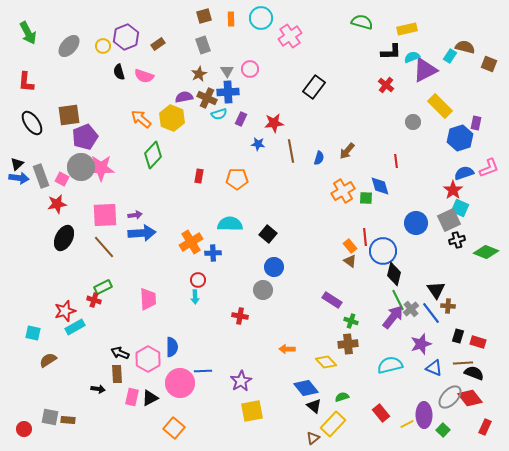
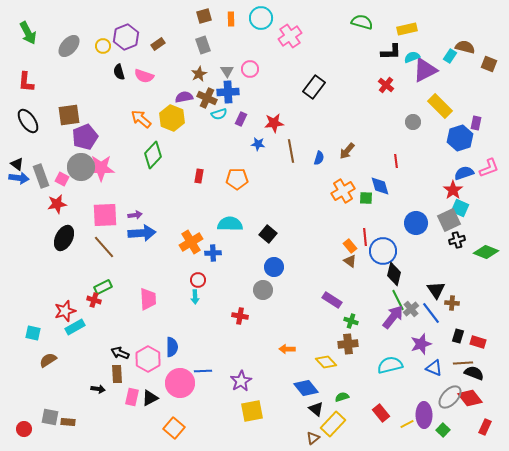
black ellipse at (32, 123): moved 4 px left, 2 px up
black triangle at (17, 164): rotated 40 degrees counterclockwise
brown cross at (448, 306): moved 4 px right, 3 px up
black triangle at (314, 406): moved 2 px right, 3 px down
brown rectangle at (68, 420): moved 2 px down
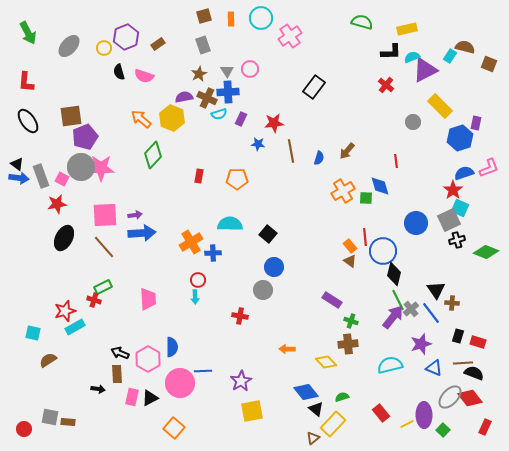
yellow circle at (103, 46): moved 1 px right, 2 px down
brown square at (69, 115): moved 2 px right, 1 px down
blue diamond at (306, 388): moved 4 px down
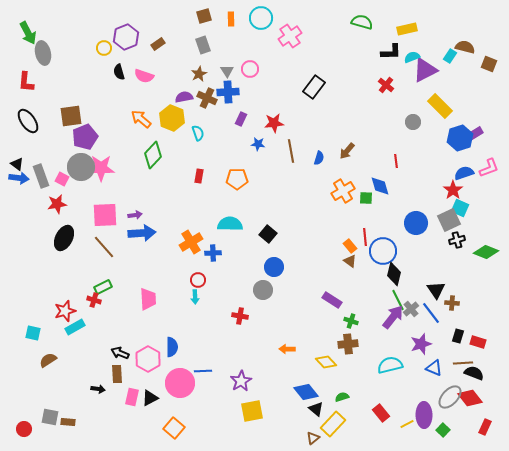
gray ellipse at (69, 46): moved 26 px left, 7 px down; rotated 55 degrees counterclockwise
cyan semicircle at (219, 114): moved 21 px left, 19 px down; rotated 91 degrees counterclockwise
purple rectangle at (476, 123): moved 10 px down; rotated 48 degrees clockwise
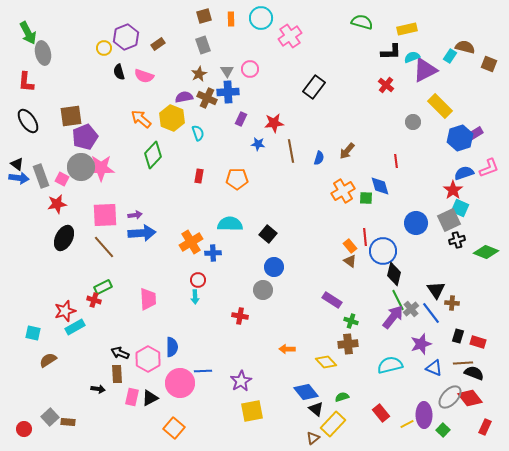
gray square at (50, 417): rotated 36 degrees clockwise
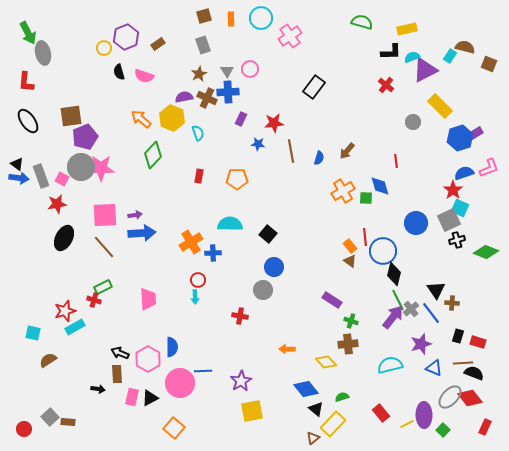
blue diamond at (306, 392): moved 3 px up
